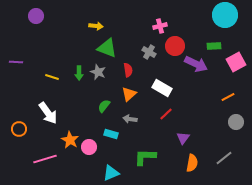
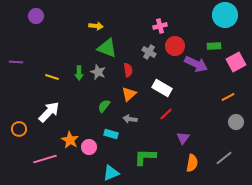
white arrow: moved 1 px right, 1 px up; rotated 100 degrees counterclockwise
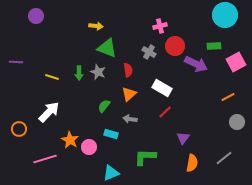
red line: moved 1 px left, 2 px up
gray circle: moved 1 px right
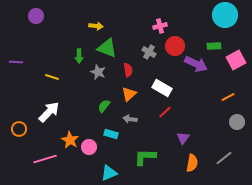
pink square: moved 2 px up
green arrow: moved 17 px up
cyan triangle: moved 2 px left
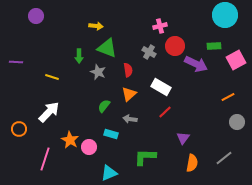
white rectangle: moved 1 px left, 1 px up
pink line: rotated 55 degrees counterclockwise
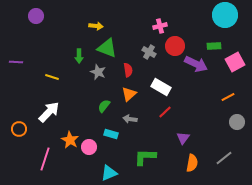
pink square: moved 1 px left, 2 px down
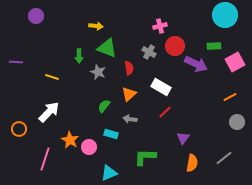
red semicircle: moved 1 px right, 2 px up
orange line: moved 2 px right
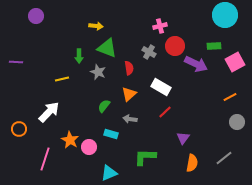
yellow line: moved 10 px right, 2 px down; rotated 32 degrees counterclockwise
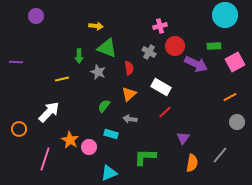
gray line: moved 4 px left, 3 px up; rotated 12 degrees counterclockwise
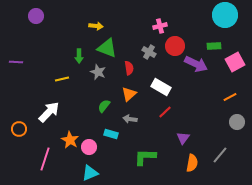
cyan triangle: moved 19 px left
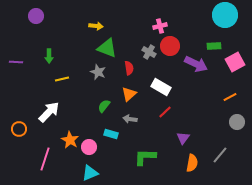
red circle: moved 5 px left
green arrow: moved 30 px left
